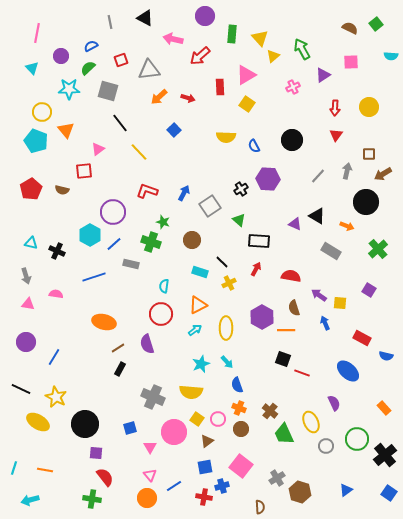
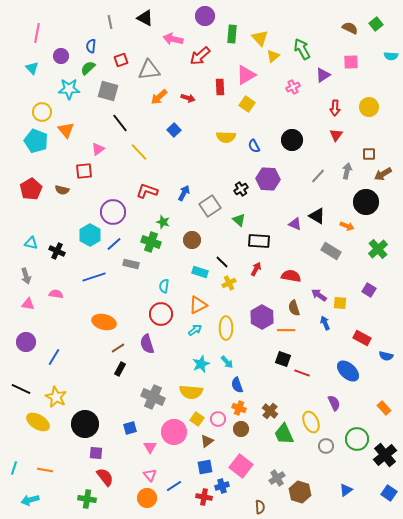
blue semicircle at (91, 46): rotated 56 degrees counterclockwise
green cross at (92, 499): moved 5 px left
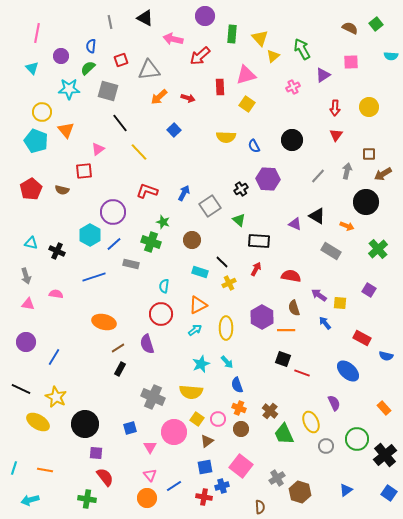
pink triangle at (246, 75): rotated 15 degrees clockwise
blue arrow at (325, 323): rotated 16 degrees counterclockwise
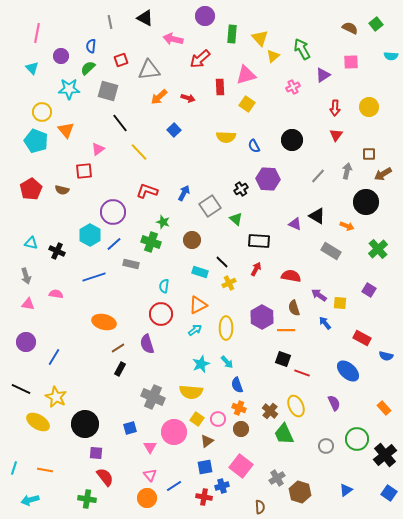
red arrow at (200, 56): moved 3 px down
green triangle at (239, 220): moved 3 px left, 1 px up
yellow ellipse at (311, 422): moved 15 px left, 16 px up
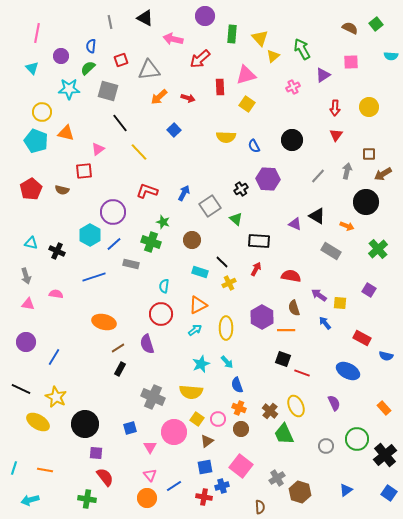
orange triangle at (66, 130): moved 3 px down; rotated 36 degrees counterclockwise
blue ellipse at (348, 371): rotated 15 degrees counterclockwise
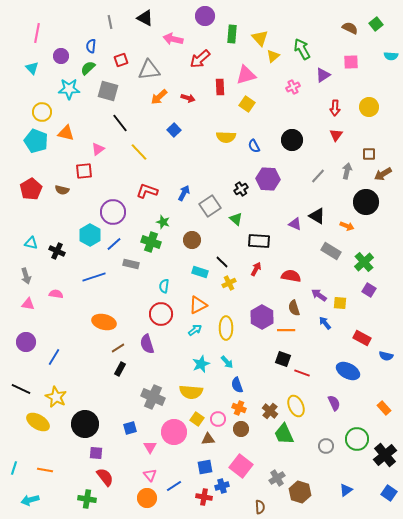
green cross at (378, 249): moved 14 px left, 13 px down
brown triangle at (207, 441): moved 1 px right, 2 px up; rotated 32 degrees clockwise
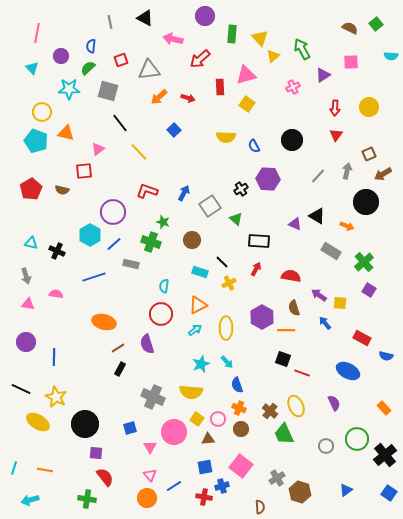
brown square at (369, 154): rotated 24 degrees counterclockwise
blue line at (54, 357): rotated 30 degrees counterclockwise
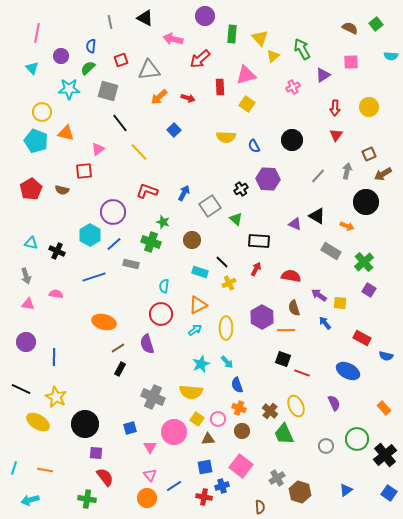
brown circle at (241, 429): moved 1 px right, 2 px down
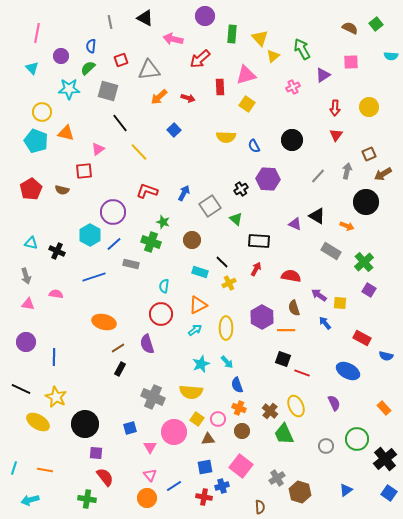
black cross at (385, 455): moved 4 px down
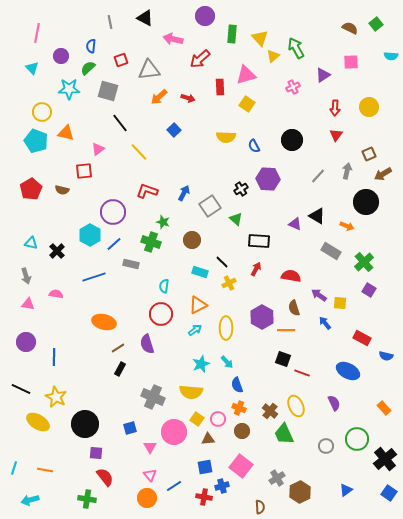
green arrow at (302, 49): moved 6 px left, 1 px up
black cross at (57, 251): rotated 21 degrees clockwise
brown hexagon at (300, 492): rotated 15 degrees clockwise
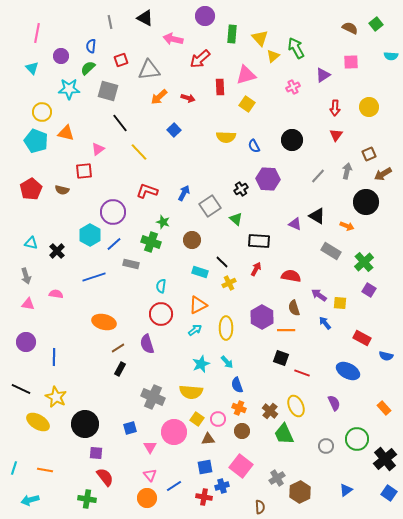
cyan semicircle at (164, 286): moved 3 px left
black square at (283, 359): moved 2 px left, 1 px up
